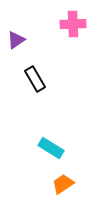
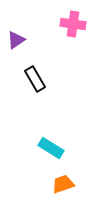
pink cross: rotated 10 degrees clockwise
orange trapezoid: rotated 15 degrees clockwise
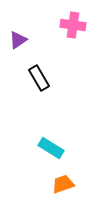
pink cross: moved 1 px down
purple triangle: moved 2 px right
black rectangle: moved 4 px right, 1 px up
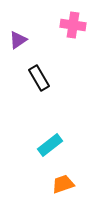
cyan rectangle: moved 1 px left, 3 px up; rotated 70 degrees counterclockwise
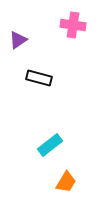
black rectangle: rotated 45 degrees counterclockwise
orange trapezoid: moved 3 px right, 2 px up; rotated 140 degrees clockwise
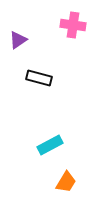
cyan rectangle: rotated 10 degrees clockwise
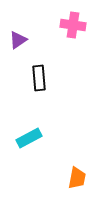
black rectangle: rotated 70 degrees clockwise
cyan rectangle: moved 21 px left, 7 px up
orange trapezoid: moved 11 px right, 4 px up; rotated 20 degrees counterclockwise
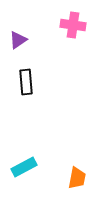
black rectangle: moved 13 px left, 4 px down
cyan rectangle: moved 5 px left, 29 px down
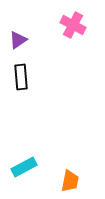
pink cross: rotated 20 degrees clockwise
black rectangle: moved 5 px left, 5 px up
orange trapezoid: moved 7 px left, 3 px down
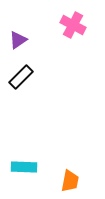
black rectangle: rotated 50 degrees clockwise
cyan rectangle: rotated 30 degrees clockwise
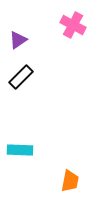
cyan rectangle: moved 4 px left, 17 px up
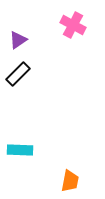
black rectangle: moved 3 px left, 3 px up
